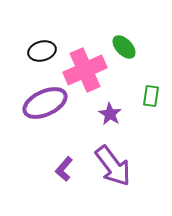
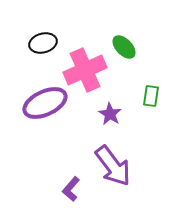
black ellipse: moved 1 px right, 8 px up
purple L-shape: moved 7 px right, 20 px down
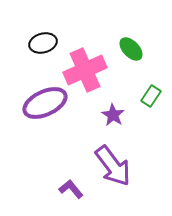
green ellipse: moved 7 px right, 2 px down
green rectangle: rotated 25 degrees clockwise
purple star: moved 3 px right, 1 px down
purple L-shape: rotated 100 degrees clockwise
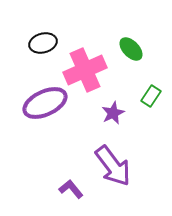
purple star: moved 2 px up; rotated 15 degrees clockwise
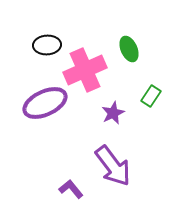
black ellipse: moved 4 px right, 2 px down; rotated 12 degrees clockwise
green ellipse: moved 2 px left; rotated 20 degrees clockwise
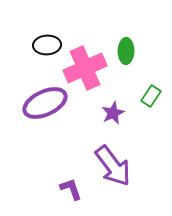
green ellipse: moved 3 px left, 2 px down; rotated 25 degrees clockwise
pink cross: moved 2 px up
purple L-shape: rotated 20 degrees clockwise
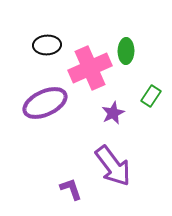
pink cross: moved 5 px right
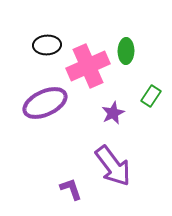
pink cross: moved 2 px left, 2 px up
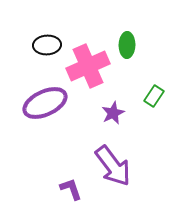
green ellipse: moved 1 px right, 6 px up
green rectangle: moved 3 px right
